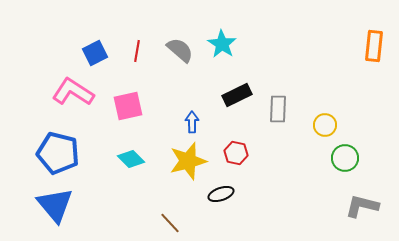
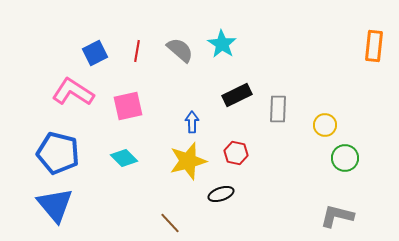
cyan diamond: moved 7 px left, 1 px up
gray L-shape: moved 25 px left, 10 px down
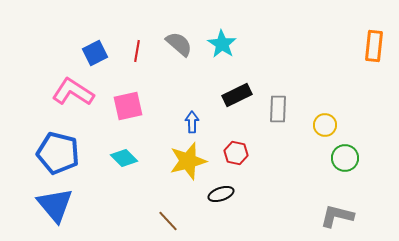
gray semicircle: moved 1 px left, 6 px up
brown line: moved 2 px left, 2 px up
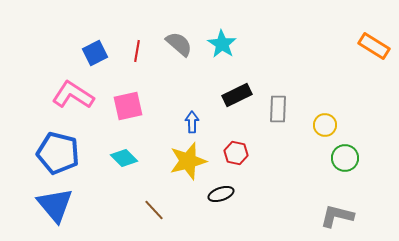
orange rectangle: rotated 64 degrees counterclockwise
pink L-shape: moved 3 px down
brown line: moved 14 px left, 11 px up
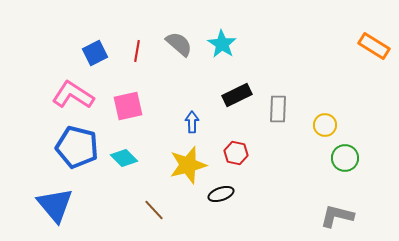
blue pentagon: moved 19 px right, 6 px up
yellow star: moved 4 px down
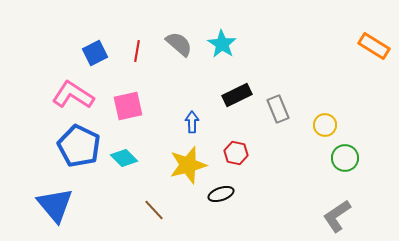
gray rectangle: rotated 24 degrees counterclockwise
blue pentagon: moved 2 px right, 1 px up; rotated 12 degrees clockwise
gray L-shape: rotated 48 degrees counterclockwise
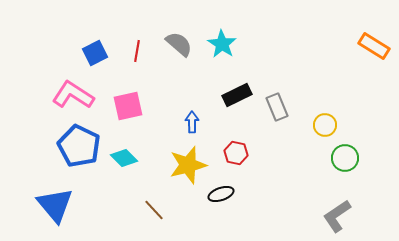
gray rectangle: moved 1 px left, 2 px up
